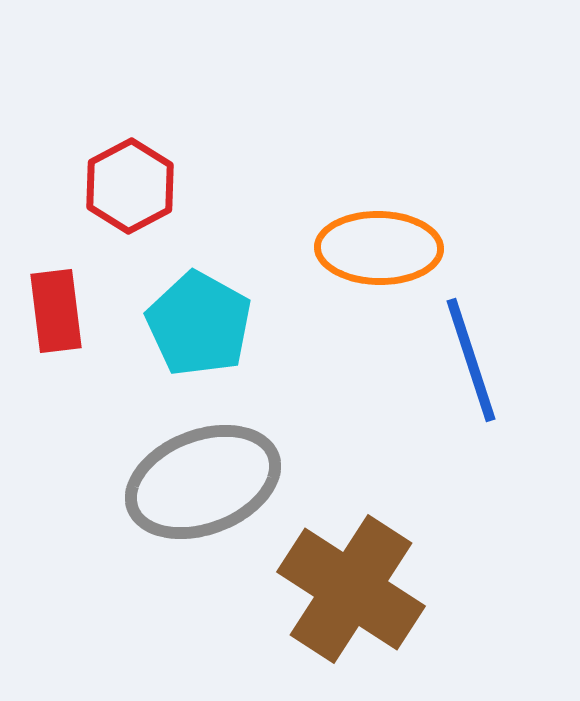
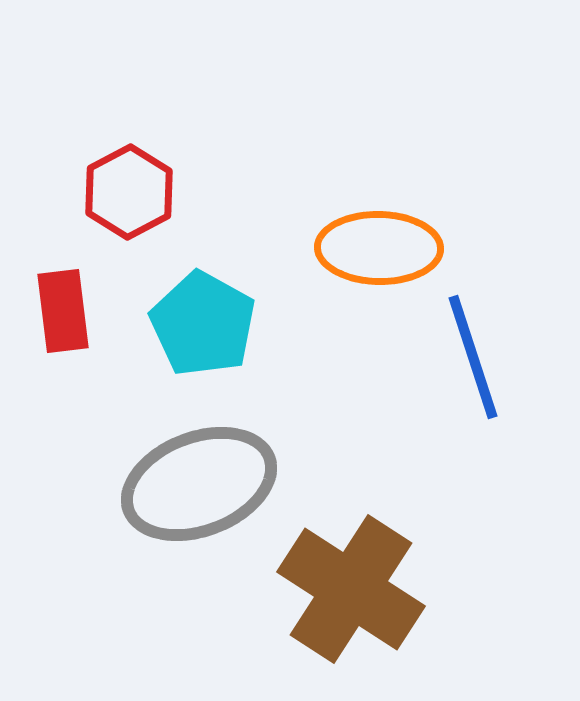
red hexagon: moved 1 px left, 6 px down
red rectangle: moved 7 px right
cyan pentagon: moved 4 px right
blue line: moved 2 px right, 3 px up
gray ellipse: moved 4 px left, 2 px down
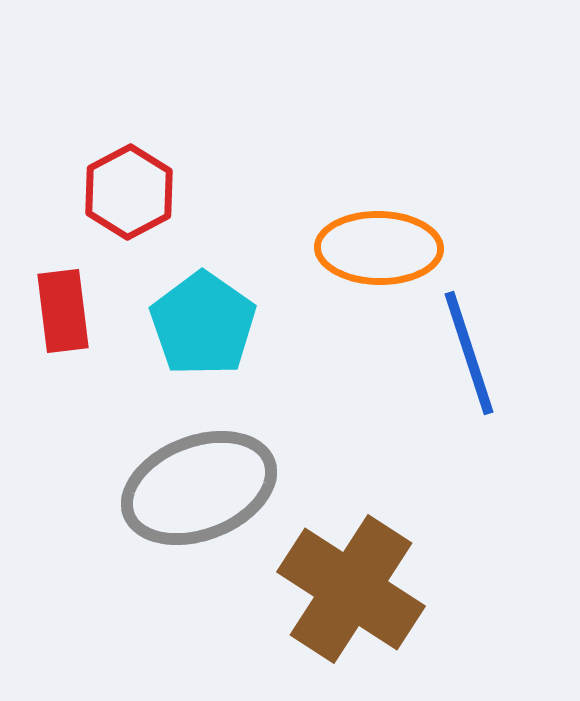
cyan pentagon: rotated 6 degrees clockwise
blue line: moved 4 px left, 4 px up
gray ellipse: moved 4 px down
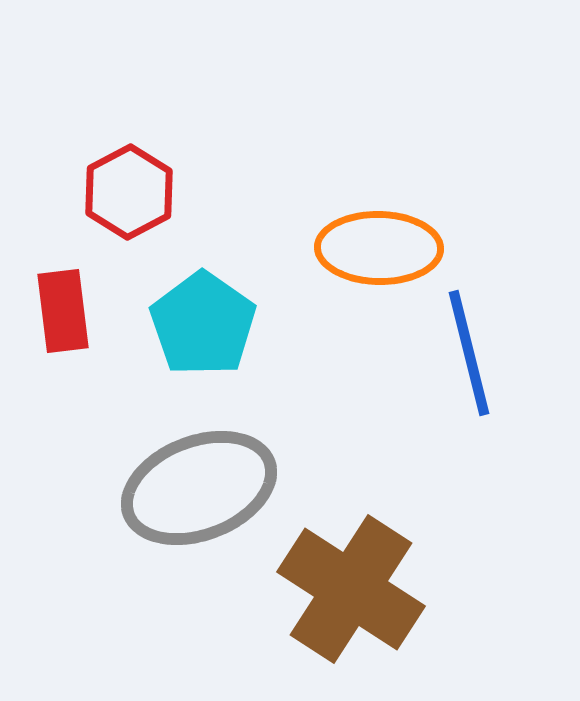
blue line: rotated 4 degrees clockwise
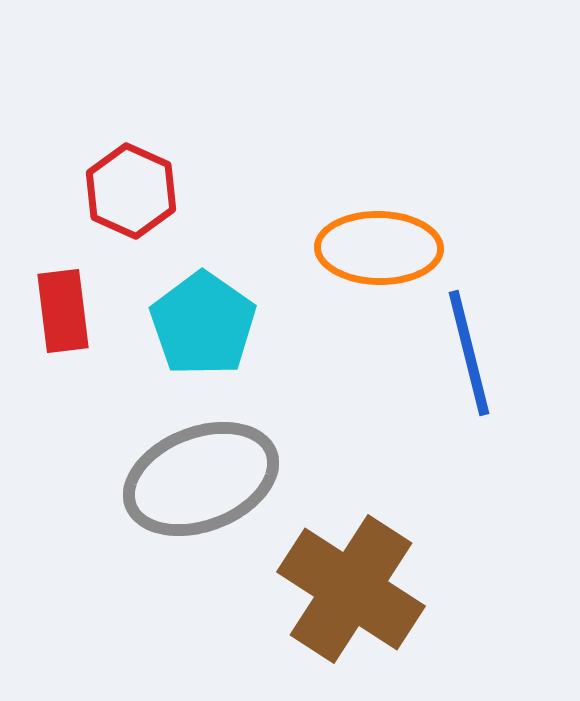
red hexagon: moved 2 px right, 1 px up; rotated 8 degrees counterclockwise
gray ellipse: moved 2 px right, 9 px up
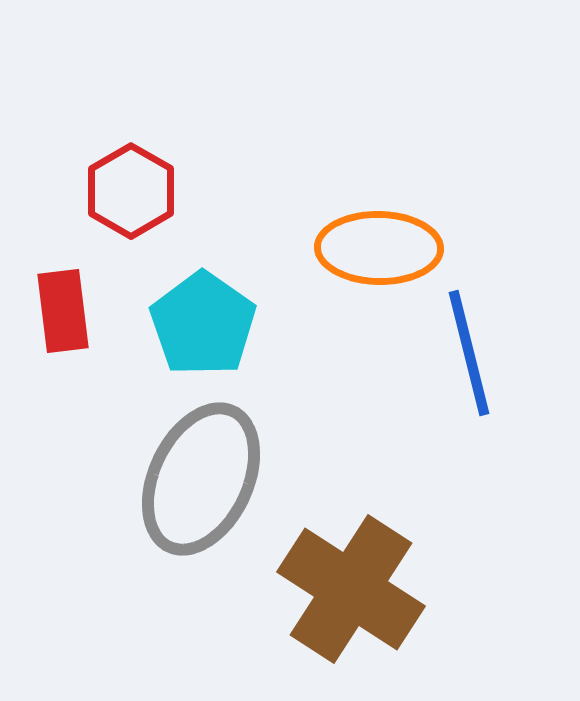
red hexagon: rotated 6 degrees clockwise
gray ellipse: rotated 44 degrees counterclockwise
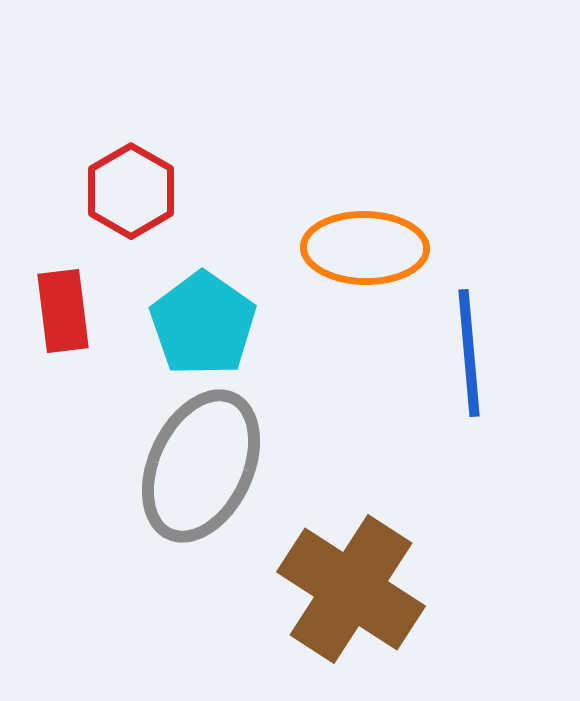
orange ellipse: moved 14 px left
blue line: rotated 9 degrees clockwise
gray ellipse: moved 13 px up
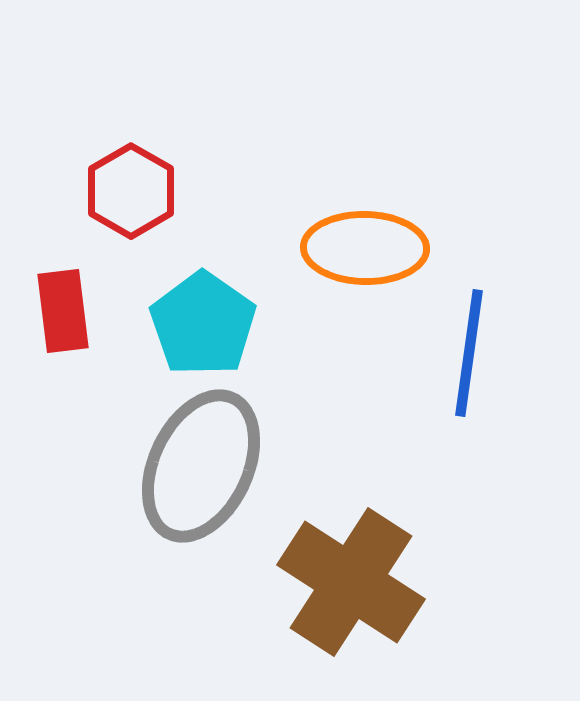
blue line: rotated 13 degrees clockwise
brown cross: moved 7 px up
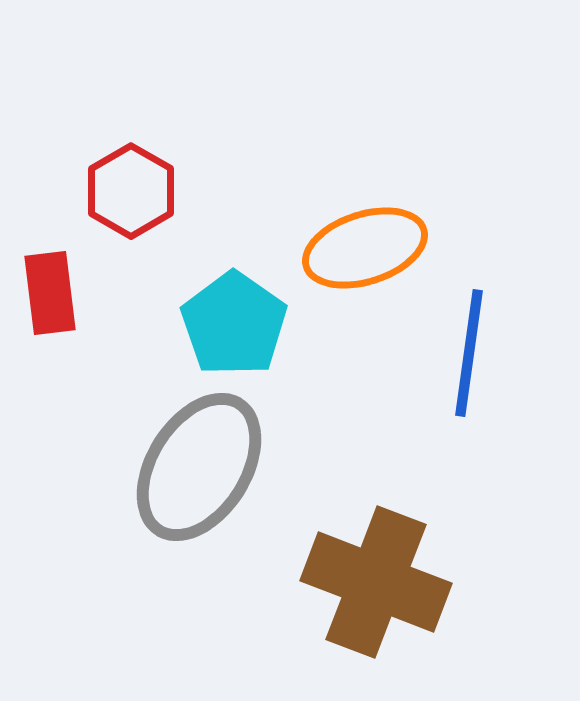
orange ellipse: rotated 19 degrees counterclockwise
red rectangle: moved 13 px left, 18 px up
cyan pentagon: moved 31 px right
gray ellipse: moved 2 px left, 1 px down; rotated 7 degrees clockwise
brown cross: moved 25 px right; rotated 12 degrees counterclockwise
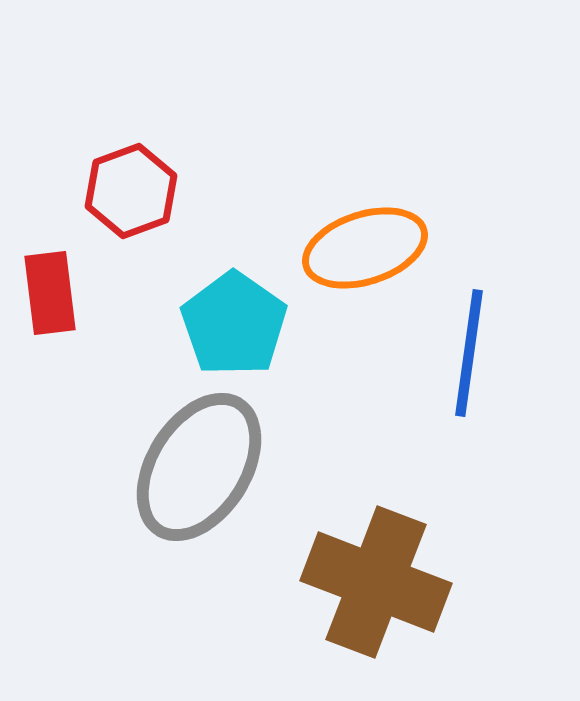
red hexagon: rotated 10 degrees clockwise
